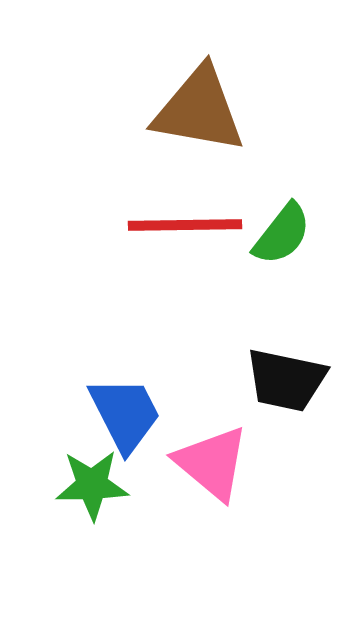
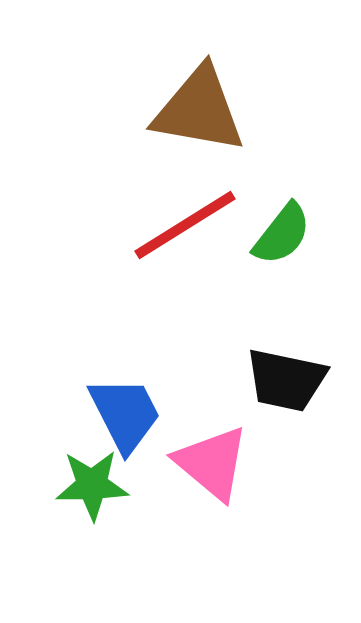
red line: rotated 31 degrees counterclockwise
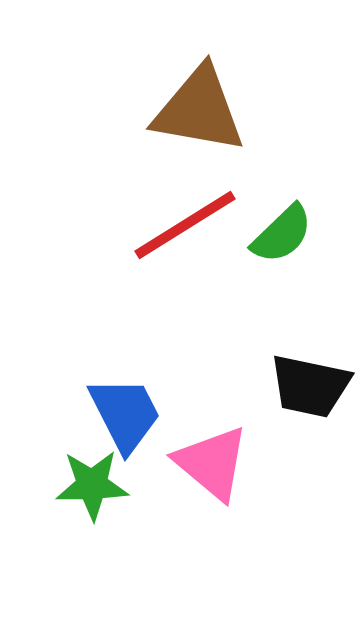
green semicircle: rotated 8 degrees clockwise
black trapezoid: moved 24 px right, 6 px down
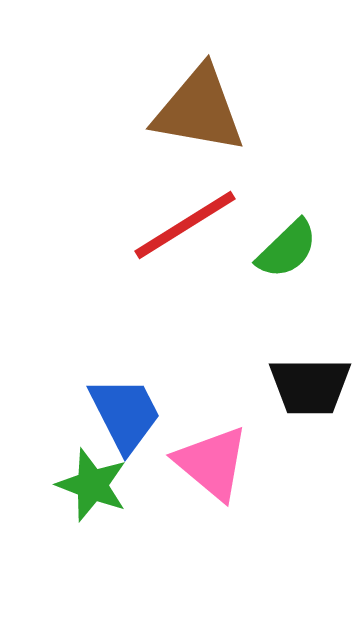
green semicircle: moved 5 px right, 15 px down
black trapezoid: rotated 12 degrees counterclockwise
green star: rotated 22 degrees clockwise
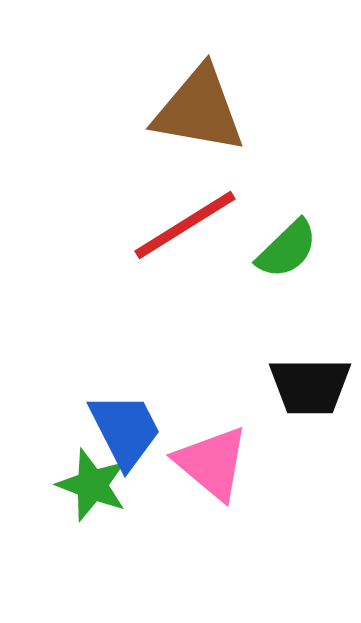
blue trapezoid: moved 16 px down
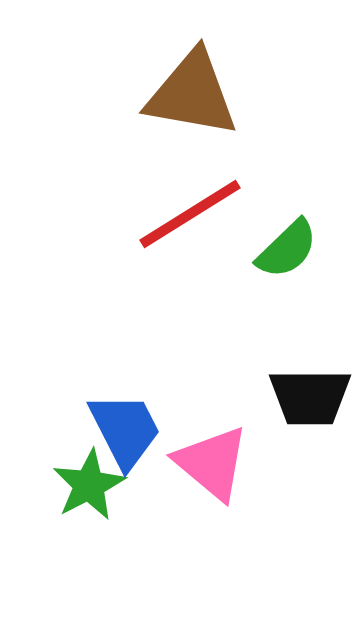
brown triangle: moved 7 px left, 16 px up
red line: moved 5 px right, 11 px up
black trapezoid: moved 11 px down
green star: moved 3 px left; rotated 24 degrees clockwise
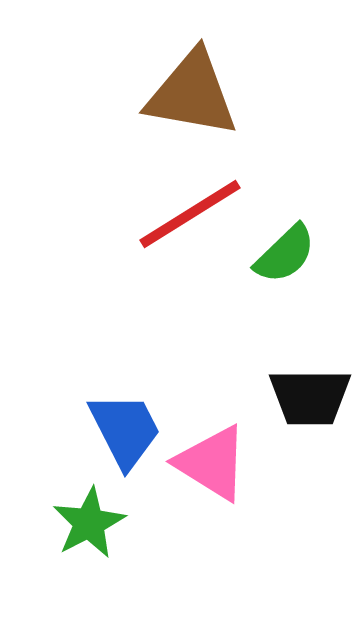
green semicircle: moved 2 px left, 5 px down
pink triangle: rotated 8 degrees counterclockwise
green star: moved 38 px down
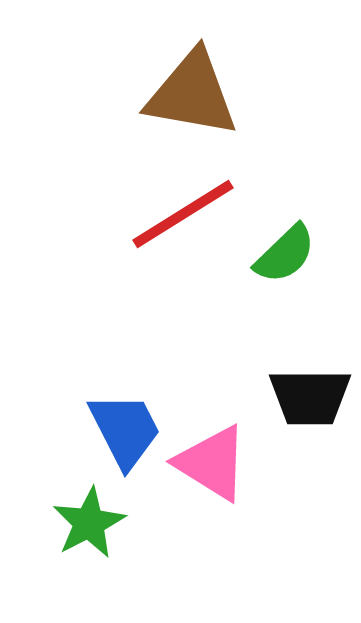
red line: moved 7 px left
